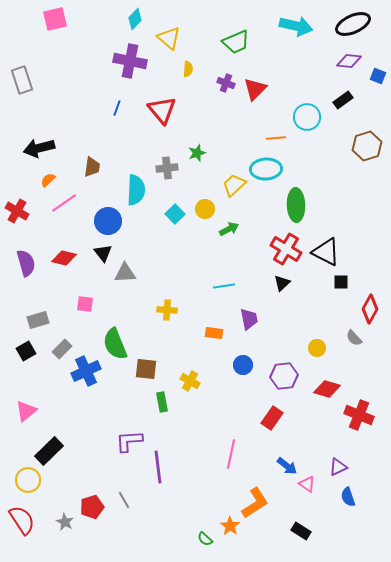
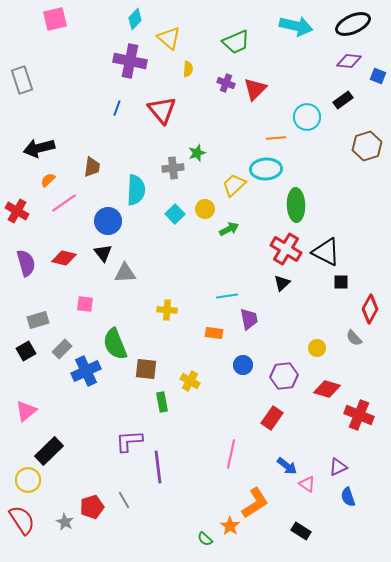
gray cross at (167, 168): moved 6 px right
cyan line at (224, 286): moved 3 px right, 10 px down
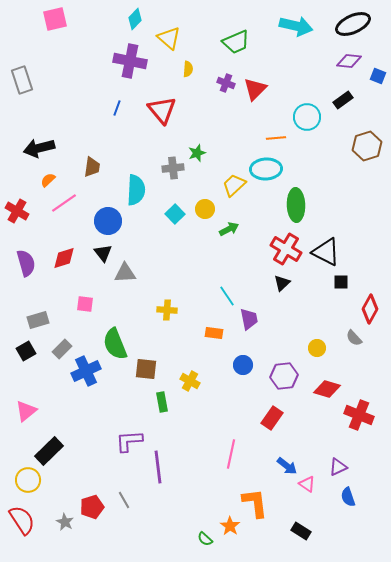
red diamond at (64, 258): rotated 30 degrees counterclockwise
cyan line at (227, 296): rotated 65 degrees clockwise
orange L-shape at (255, 503): rotated 64 degrees counterclockwise
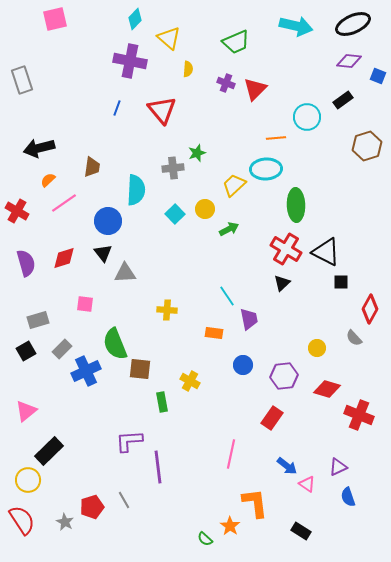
brown square at (146, 369): moved 6 px left
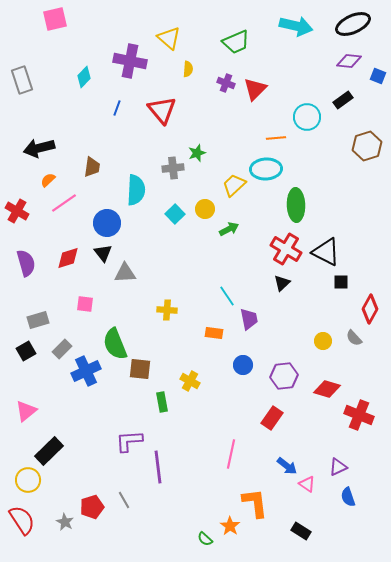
cyan diamond at (135, 19): moved 51 px left, 58 px down
blue circle at (108, 221): moved 1 px left, 2 px down
red diamond at (64, 258): moved 4 px right
yellow circle at (317, 348): moved 6 px right, 7 px up
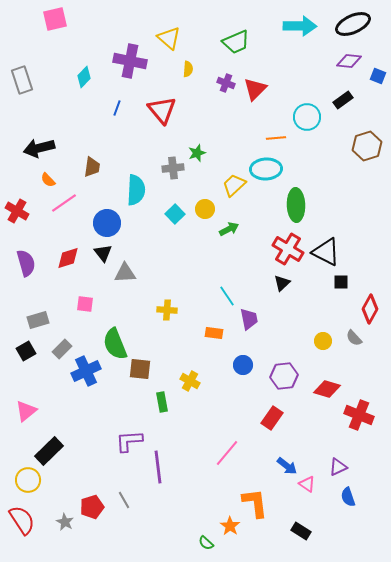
cyan arrow at (296, 26): moved 4 px right; rotated 12 degrees counterclockwise
orange semicircle at (48, 180): rotated 91 degrees counterclockwise
red cross at (286, 249): moved 2 px right
pink line at (231, 454): moved 4 px left, 1 px up; rotated 28 degrees clockwise
green semicircle at (205, 539): moved 1 px right, 4 px down
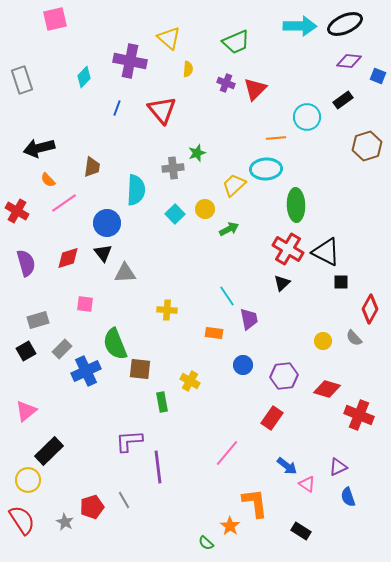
black ellipse at (353, 24): moved 8 px left
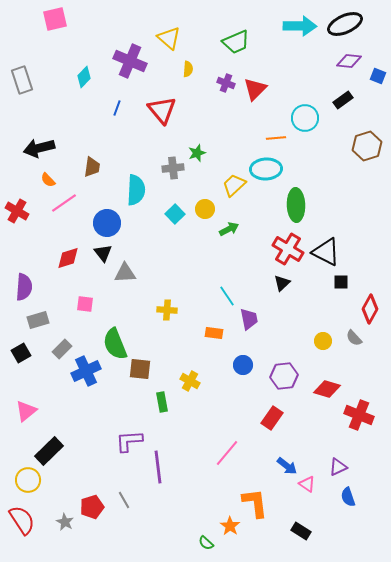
purple cross at (130, 61): rotated 12 degrees clockwise
cyan circle at (307, 117): moved 2 px left, 1 px down
purple semicircle at (26, 263): moved 2 px left, 24 px down; rotated 20 degrees clockwise
black square at (26, 351): moved 5 px left, 2 px down
